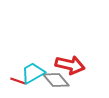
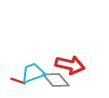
cyan trapezoid: rotated 10 degrees clockwise
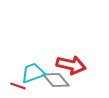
red arrow: moved 1 px right
red line: moved 5 px down
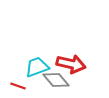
red arrow: moved 1 px up
cyan trapezoid: moved 4 px right, 6 px up
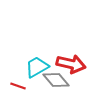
cyan trapezoid: rotated 10 degrees counterclockwise
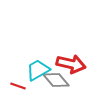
cyan trapezoid: moved 1 px right, 3 px down
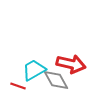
cyan trapezoid: moved 4 px left
gray diamond: rotated 12 degrees clockwise
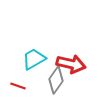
cyan trapezoid: moved 11 px up
gray diamond: rotated 64 degrees clockwise
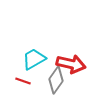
red line: moved 5 px right, 5 px up
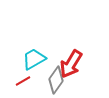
red arrow: rotated 108 degrees clockwise
red line: rotated 49 degrees counterclockwise
